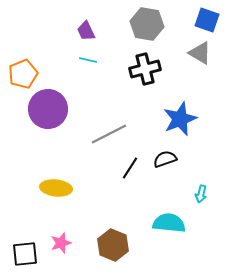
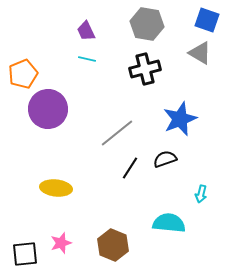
cyan line: moved 1 px left, 1 px up
gray line: moved 8 px right, 1 px up; rotated 12 degrees counterclockwise
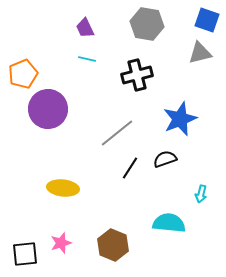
purple trapezoid: moved 1 px left, 3 px up
gray triangle: rotated 45 degrees counterclockwise
black cross: moved 8 px left, 6 px down
yellow ellipse: moved 7 px right
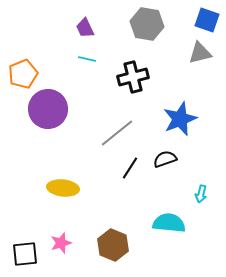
black cross: moved 4 px left, 2 px down
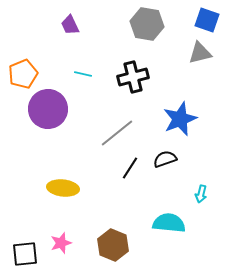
purple trapezoid: moved 15 px left, 3 px up
cyan line: moved 4 px left, 15 px down
